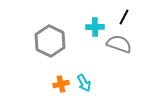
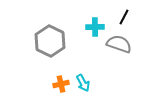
cyan arrow: moved 1 px left
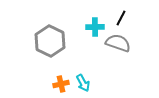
black line: moved 3 px left, 1 px down
gray semicircle: moved 1 px left, 1 px up
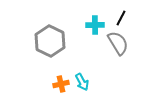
cyan cross: moved 2 px up
gray semicircle: rotated 40 degrees clockwise
cyan arrow: moved 1 px left, 1 px up
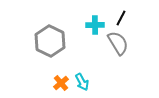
orange cross: moved 1 px up; rotated 28 degrees counterclockwise
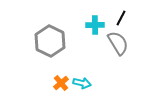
cyan arrow: moved 1 px down; rotated 48 degrees counterclockwise
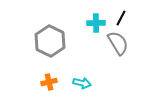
cyan cross: moved 1 px right, 2 px up
orange cross: moved 12 px left, 1 px up; rotated 28 degrees clockwise
